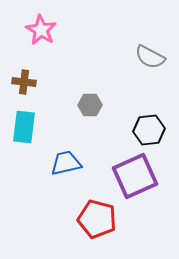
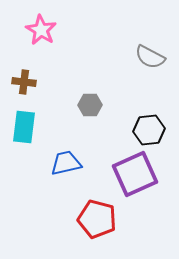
purple square: moved 2 px up
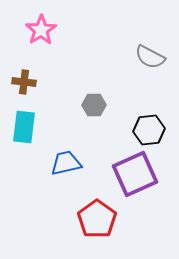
pink star: rotated 8 degrees clockwise
gray hexagon: moved 4 px right
red pentagon: rotated 21 degrees clockwise
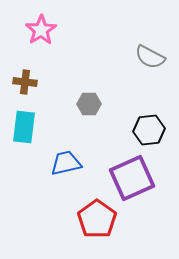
brown cross: moved 1 px right
gray hexagon: moved 5 px left, 1 px up
purple square: moved 3 px left, 4 px down
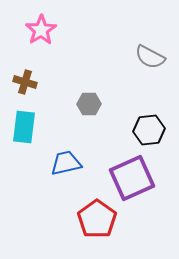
brown cross: rotated 10 degrees clockwise
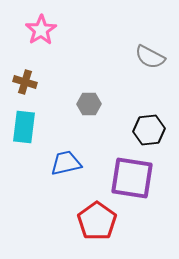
purple square: rotated 33 degrees clockwise
red pentagon: moved 2 px down
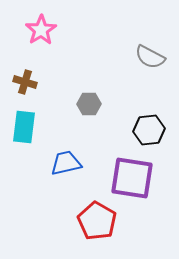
red pentagon: rotated 6 degrees counterclockwise
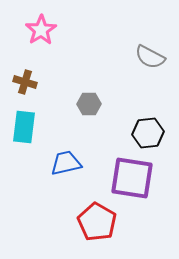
black hexagon: moved 1 px left, 3 px down
red pentagon: moved 1 px down
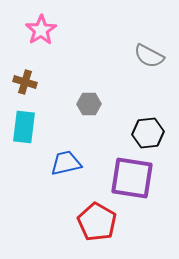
gray semicircle: moved 1 px left, 1 px up
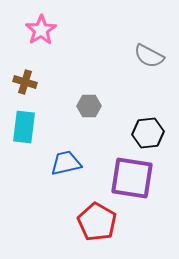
gray hexagon: moved 2 px down
